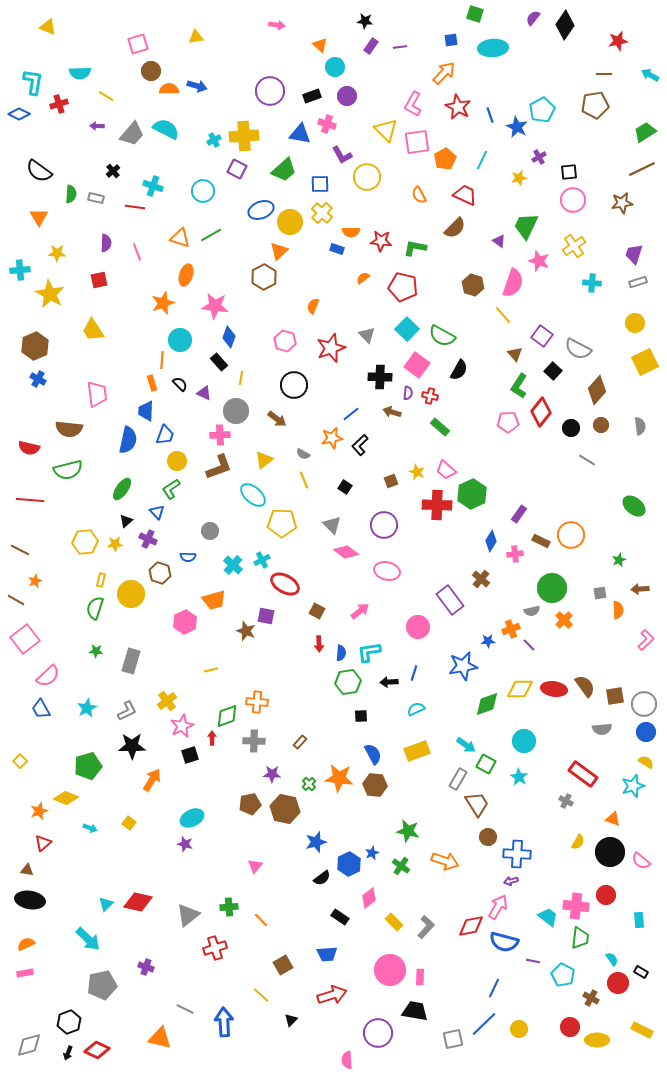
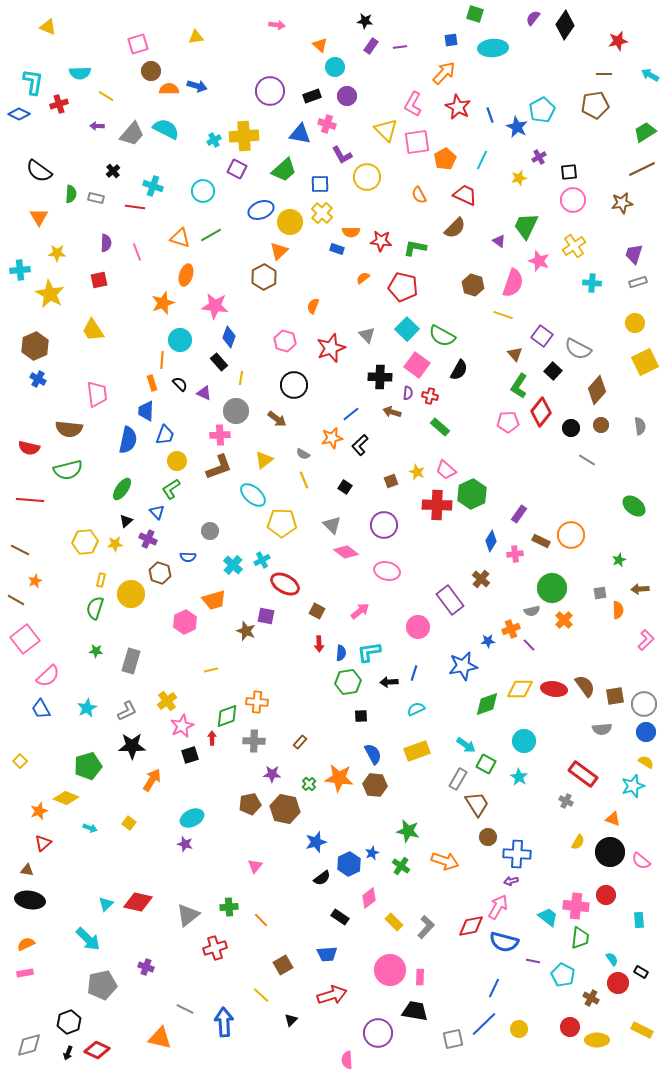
yellow line at (503, 315): rotated 30 degrees counterclockwise
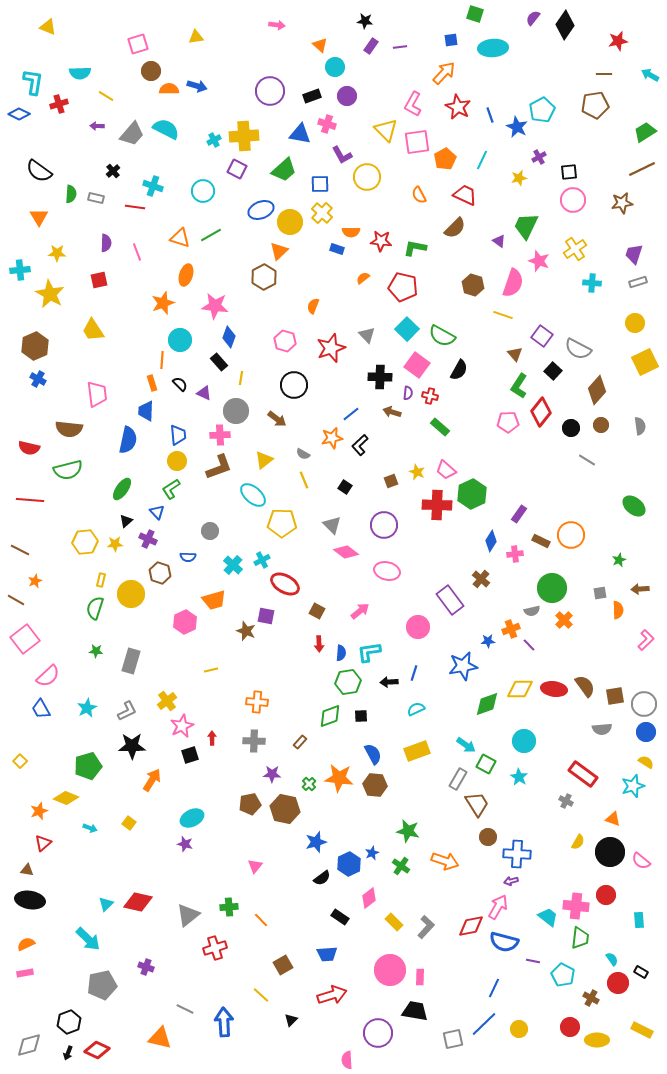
yellow cross at (574, 246): moved 1 px right, 3 px down
blue trapezoid at (165, 435): moved 13 px right; rotated 25 degrees counterclockwise
green diamond at (227, 716): moved 103 px right
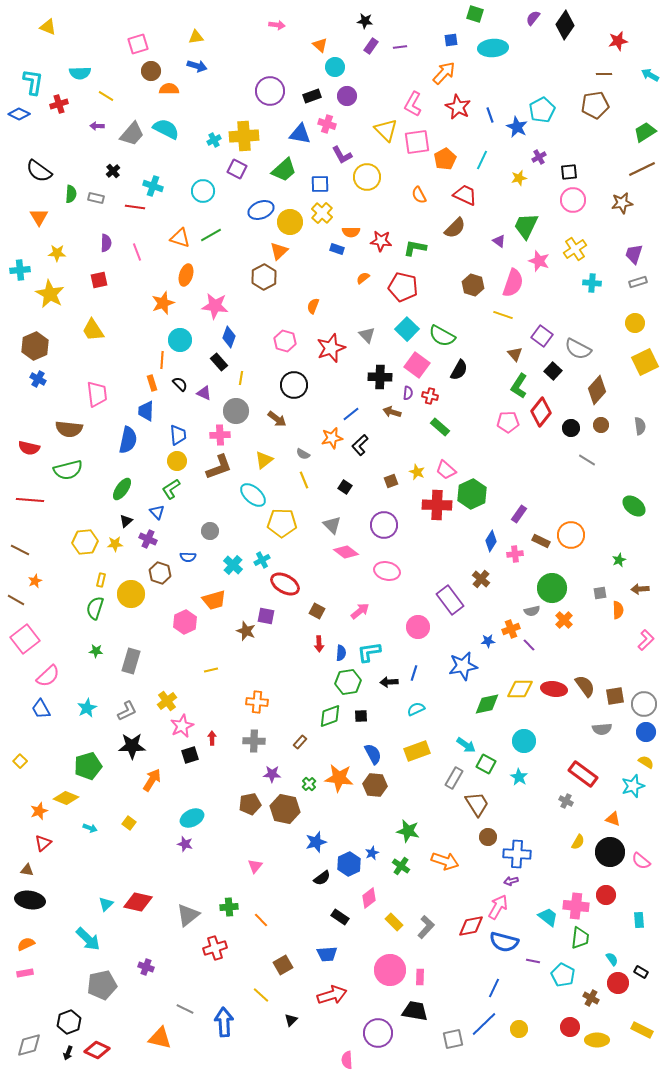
blue arrow at (197, 86): moved 20 px up
green diamond at (487, 704): rotated 8 degrees clockwise
gray rectangle at (458, 779): moved 4 px left, 1 px up
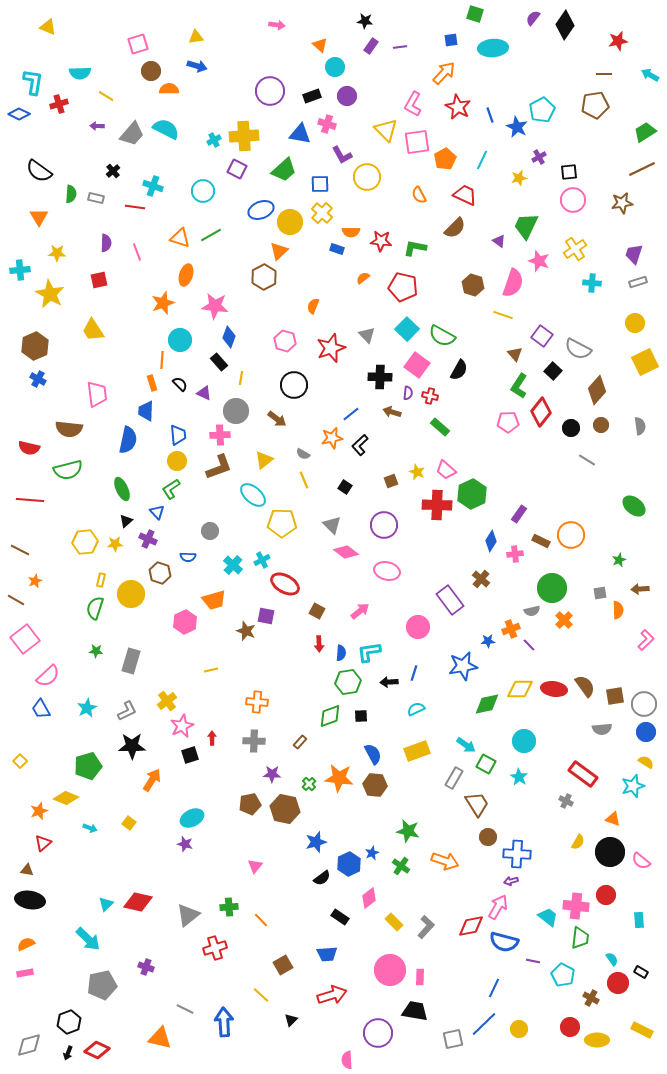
green ellipse at (122, 489): rotated 60 degrees counterclockwise
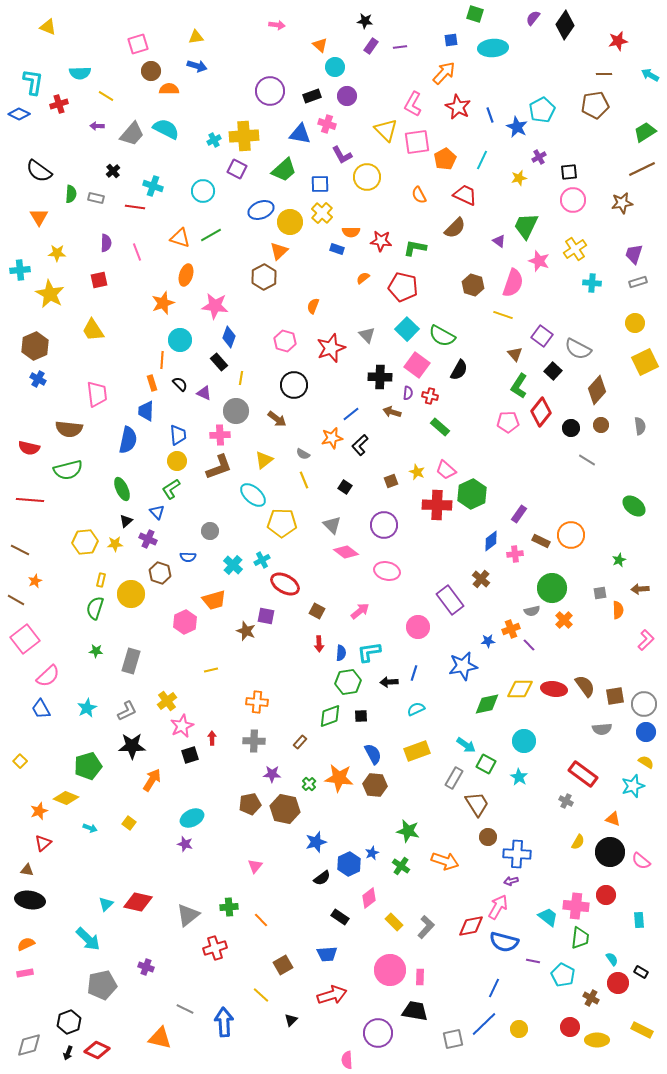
blue diamond at (491, 541): rotated 20 degrees clockwise
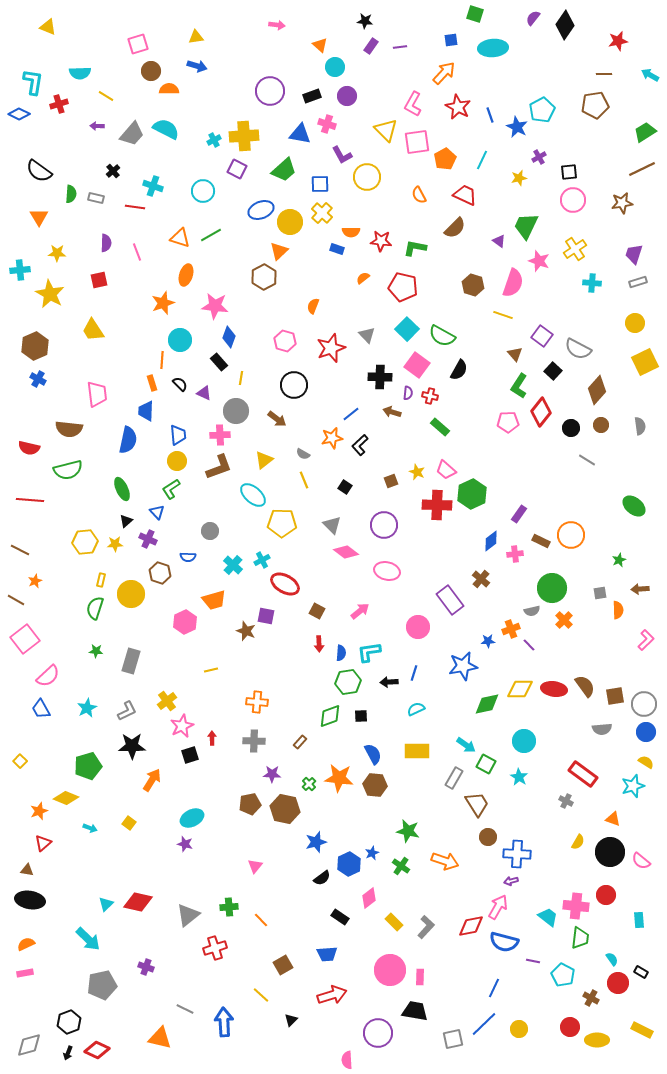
yellow rectangle at (417, 751): rotated 20 degrees clockwise
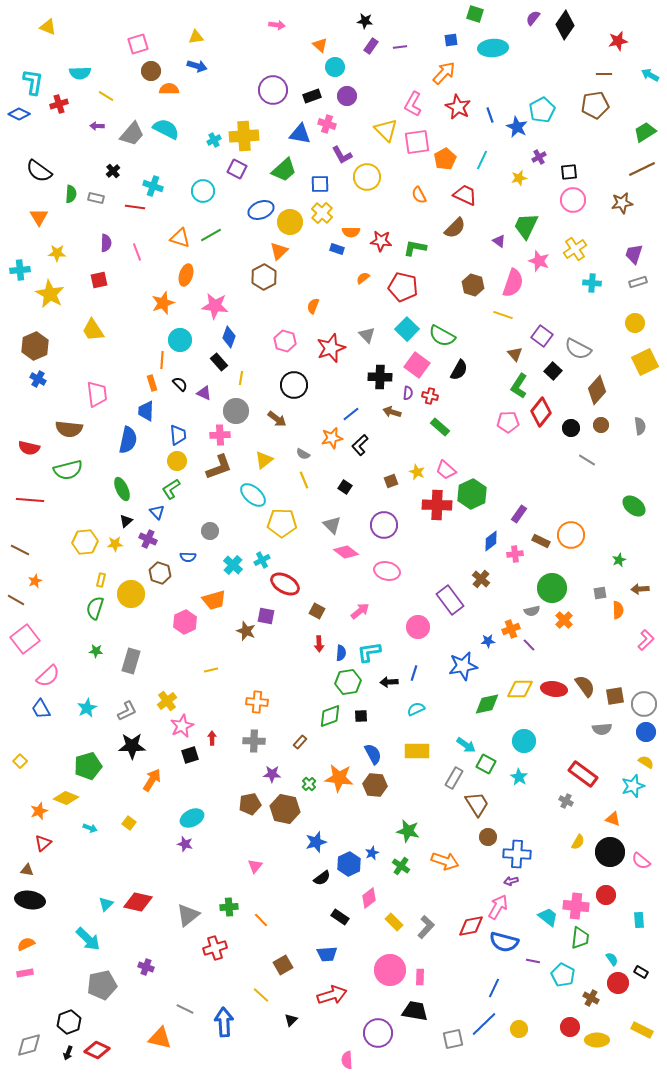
purple circle at (270, 91): moved 3 px right, 1 px up
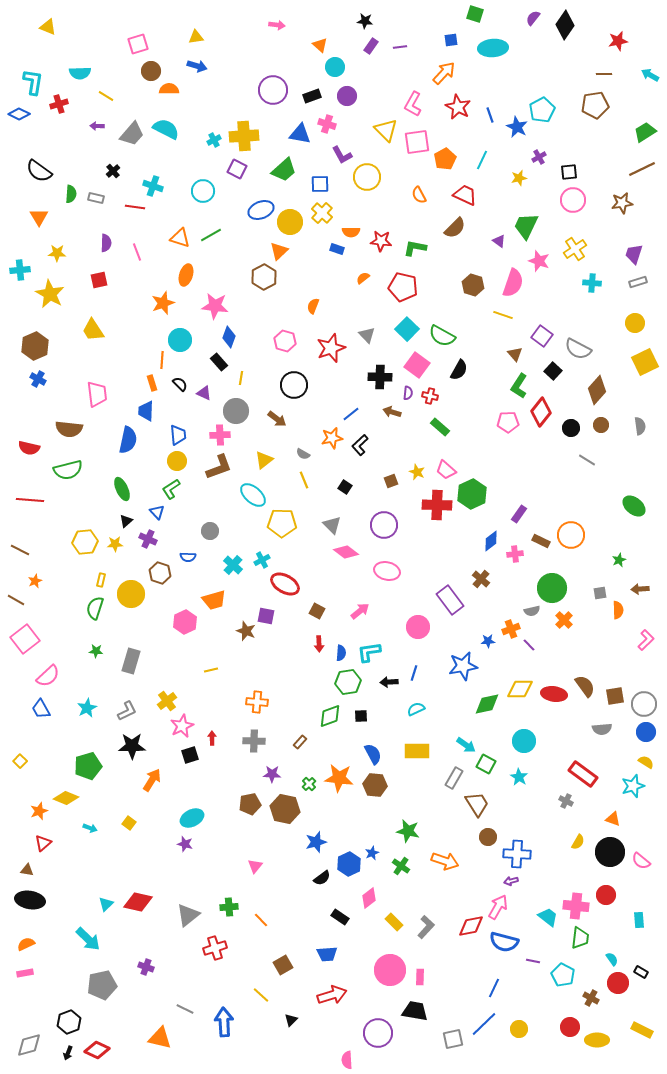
red ellipse at (554, 689): moved 5 px down
